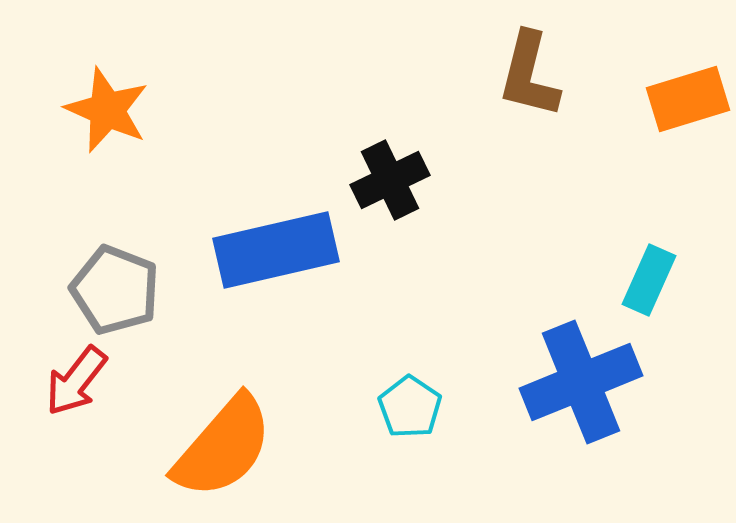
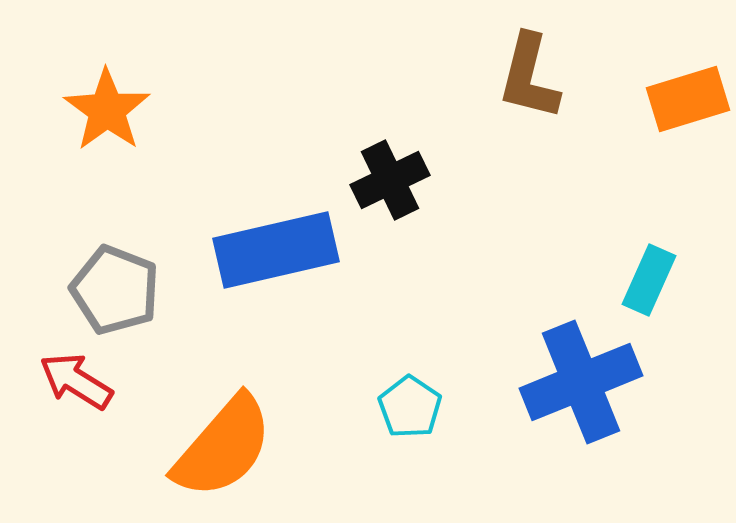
brown L-shape: moved 2 px down
orange star: rotated 12 degrees clockwise
red arrow: rotated 84 degrees clockwise
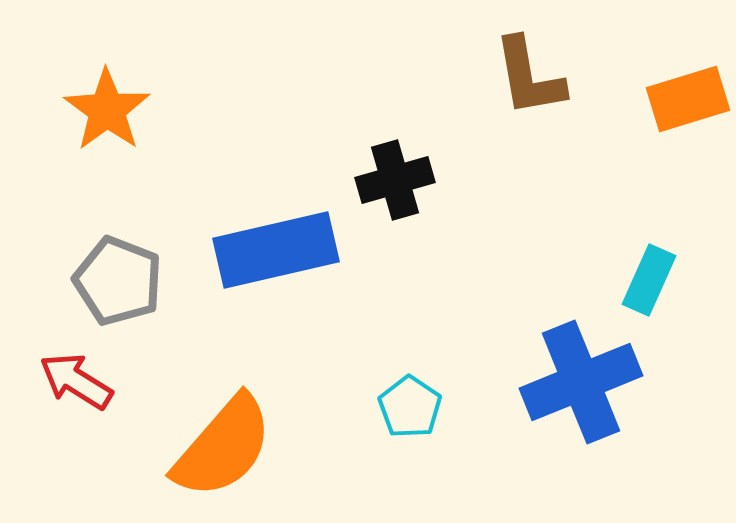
brown L-shape: rotated 24 degrees counterclockwise
black cross: moved 5 px right; rotated 10 degrees clockwise
gray pentagon: moved 3 px right, 9 px up
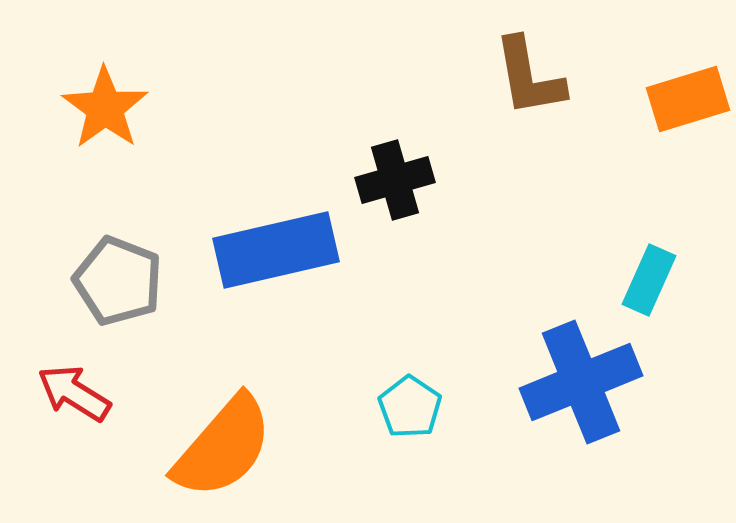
orange star: moved 2 px left, 2 px up
red arrow: moved 2 px left, 12 px down
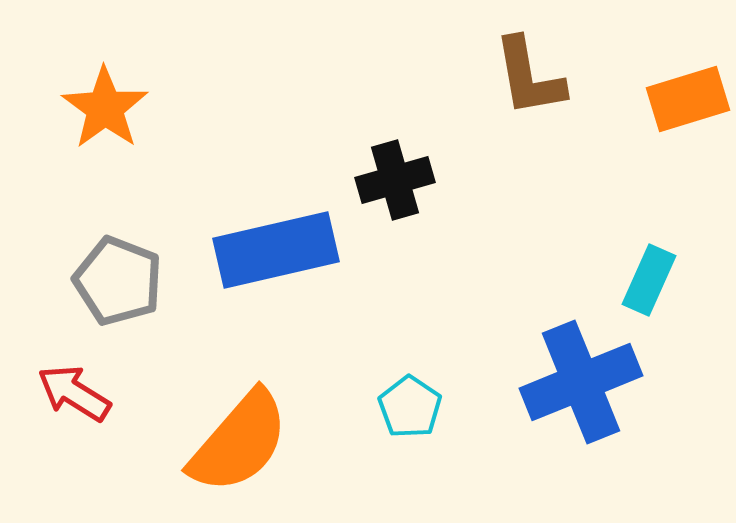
orange semicircle: moved 16 px right, 5 px up
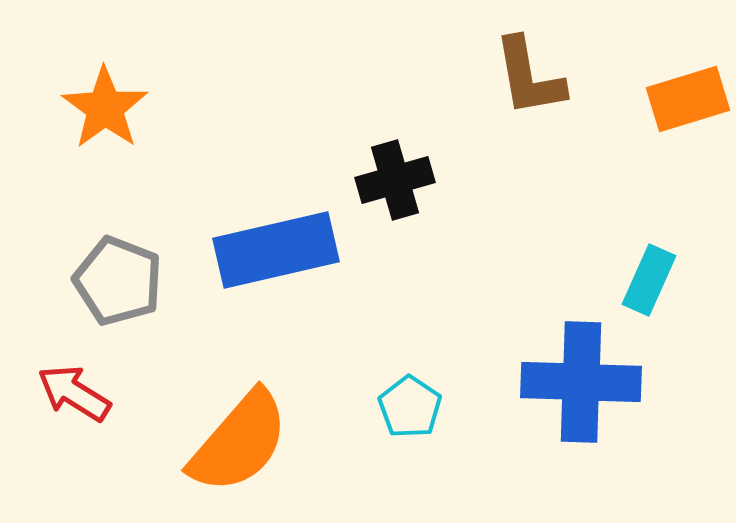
blue cross: rotated 24 degrees clockwise
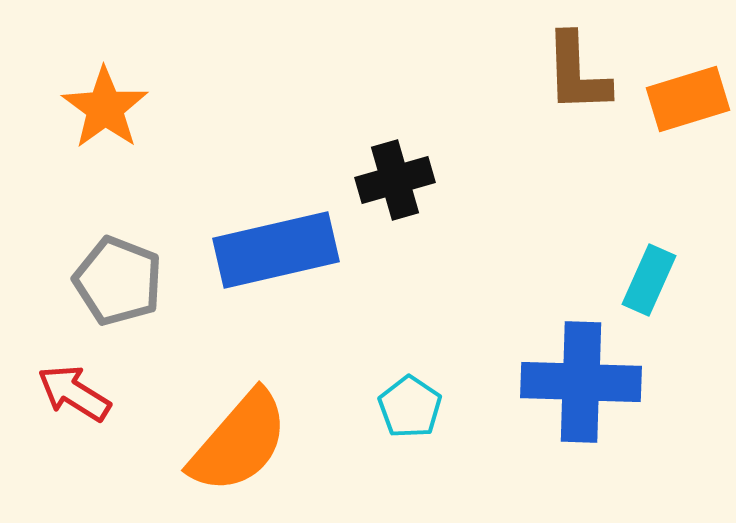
brown L-shape: moved 48 px right, 4 px up; rotated 8 degrees clockwise
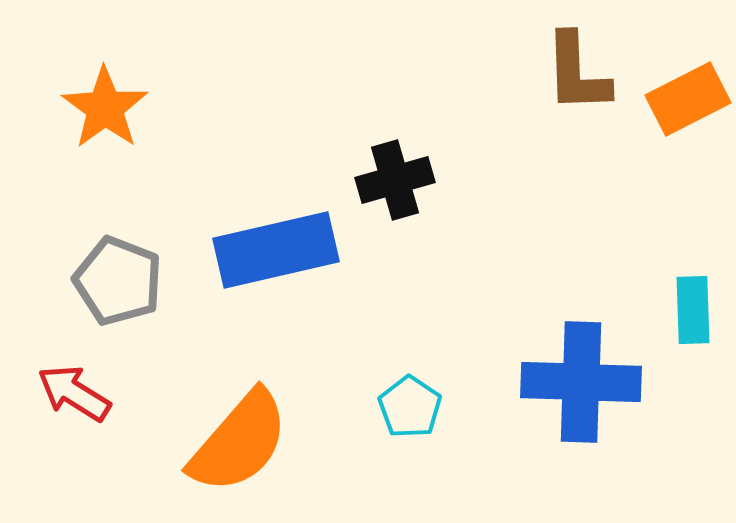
orange rectangle: rotated 10 degrees counterclockwise
cyan rectangle: moved 44 px right, 30 px down; rotated 26 degrees counterclockwise
